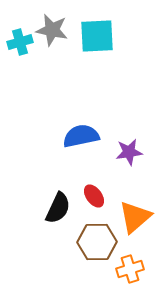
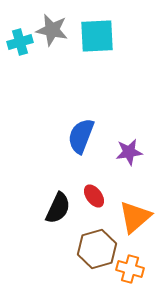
blue semicircle: rotated 57 degrees counterclockwise
brown hexagon: moved 7 px down; rotated 15 degrees counterclockwise
orange cross: rotated 32 degrees clockwise
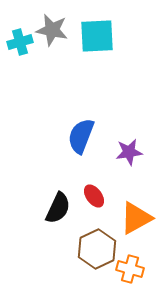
orange triangle: moved 1 px right, 1 px down; rotated 12 degrees clockwise
brown hexagon: rotated 9 degrees counterclockwise
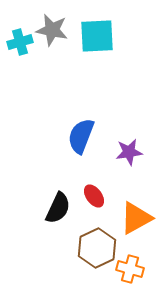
brown hexagon: moved 1 px up
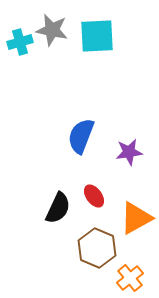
brown hexagon: rotated 12 degrees counterclockwise
orange cross: moved 9 px down; rotated 36 degrees clockwise
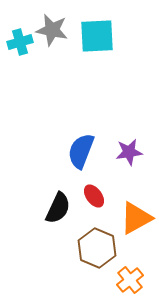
blue semicircle: moved 15 px down
orange cross: moved 2 px down
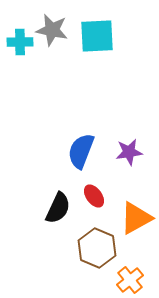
cyan cross: rotated 15 degrees clockwise
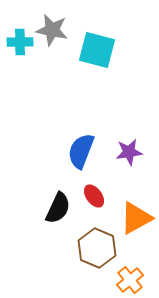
cyan square: moved 14 px down; rotated 18 degrees clockwise
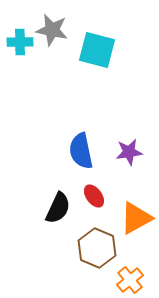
blue semicircle: rotated 33 degrees counterclockwise
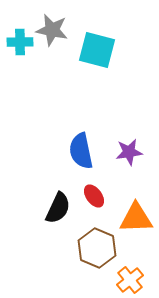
orange triangle: rotated 27 degrees clockwise
